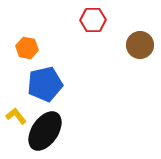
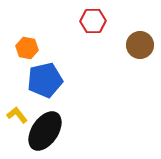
red hexagon: moved 1 px down
blue pentagon: moved 4 px up
yellow L-shape: moved 1 px right, 1 px up
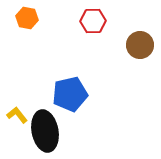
orange hexagon: moved 30 px up
blue pentagon: moved 25 px right, 14 px down
black ellipse: rotated 45 degrees counterclockwise
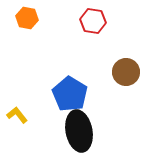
red hexagon: rotated 10 degrees clockwise
brown circle: moved 14 px left, 27 px down
blue pentagon: rotated 28 degrees counterclockwise
black ellipse: moved 34 px right
